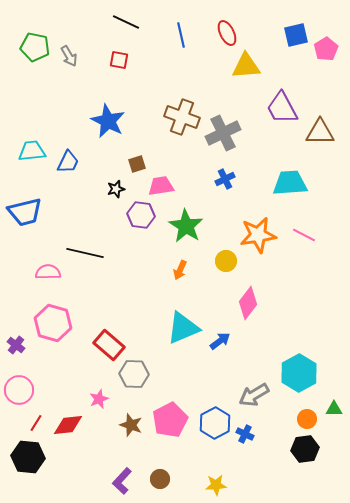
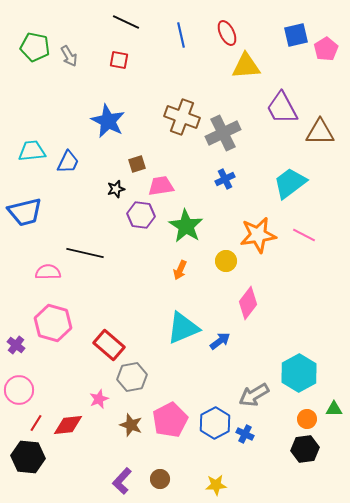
cyan trapezoid at (290, 183): rotated 33 degrees counterclockwise
gray hexagon at (134, 374): moved 2 px left, 3 px down; rotated 12 degrees counterclockwise
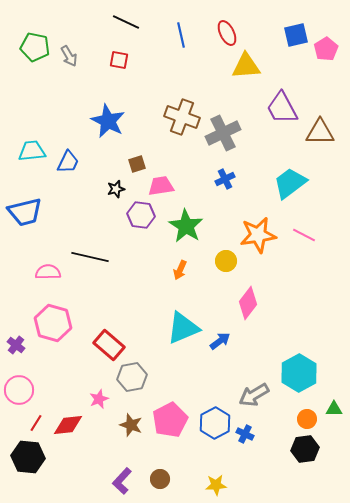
black line at (85, 253): moved 5 px right, 4 px down
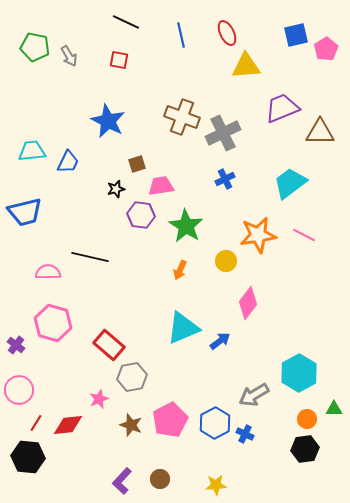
purple trapezoid at (282, 108): rotated 96 degrees clockwise
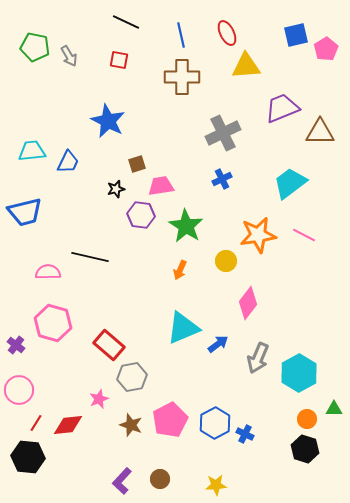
brown cross at (182, 117): moved 40 px up; rotated 20 degrees counterclockwise
blue cross at (225, 179): moved 3 px left
blue arrow at (220, 341): moved 2 px left, 3 px down
gray arrow at (254, 395): moved 4 px right, 37 px up; rotated 36 degrees counterclockwise
black hexagon at (305, 449): rotated 24 degrees clockwise
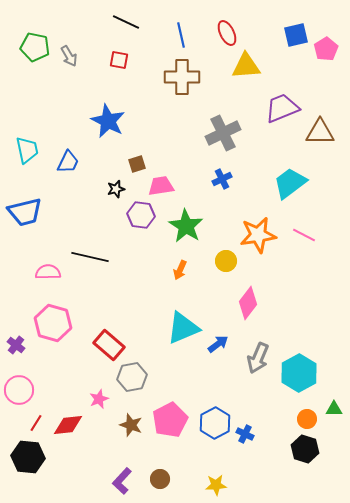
cyan trapezoid at (32, 151): moved 5 px left, 1 px up; rotated 84 degrees clockwise
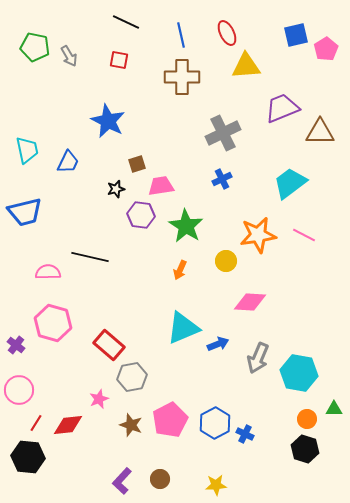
pink diamond at (248, 303): moved 2 px right, 1 px up; rotated 56 degrees clockwise
blue arrow at (218, 344): rotated 15 degrees clockwise
cyan hexagon at (299, 373): rotated 21 degrees counterclockwise
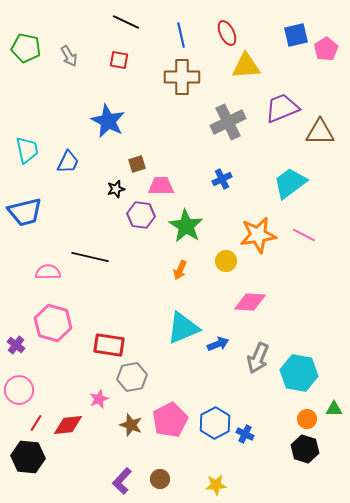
green pentagon at (35, 47): moved 9 px left, 1 px down
gray cross at (223, 133): moved 5 px right, 11 px up
pink trapezoid at (161, 186): rotated 8 degrees clockwise
red rectangle at (109, 345): rotated 32 degrees counterclockwise
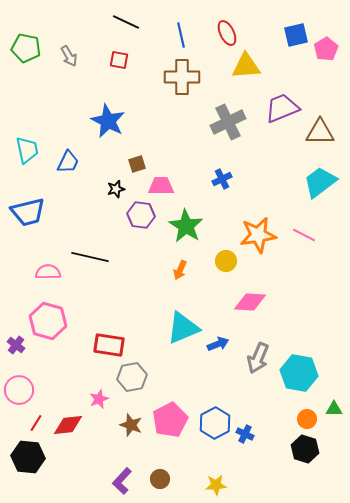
cyan trapezoid at (290, 183): moved 30 px right, 1 px up
blue trapezoid at (25, 212): moved 3 px right
pink hexagon at (53, 323): moved 5 px left, 2 px up
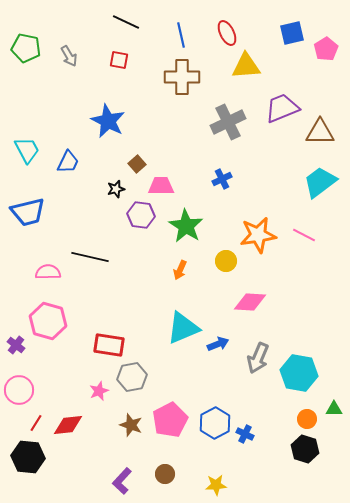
blue square at (296, 35): moved 4 px left, 2 px up
cyan trapezoid at (27, 150): rotated 16 degrees counterclockwise
brown square at (137, 164): rotated 24 degrees counterclockwise
pink star at (99, 399): moved 8 px up
brown circle at (160, 479): moved 5 px right, 5 px up
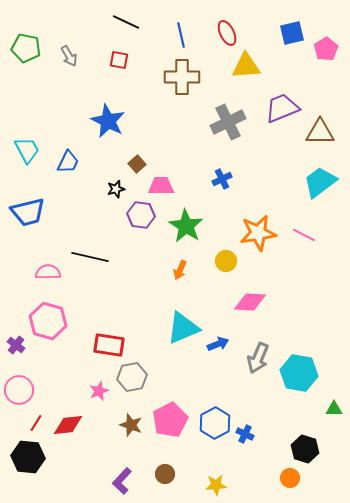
orange star at (258, 235): moved 2 px up
orange circle at (307, 419): moved 17 px left, 59 px down
